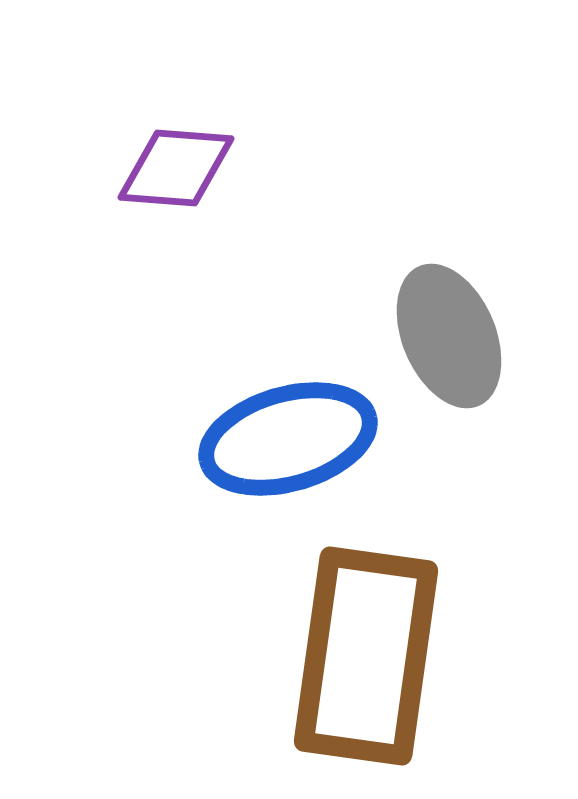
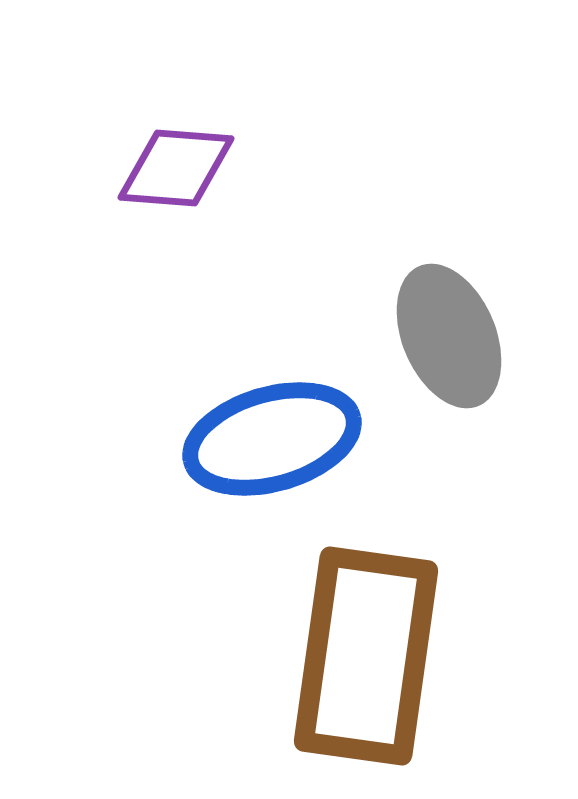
blue ellipse: moved 16 px left
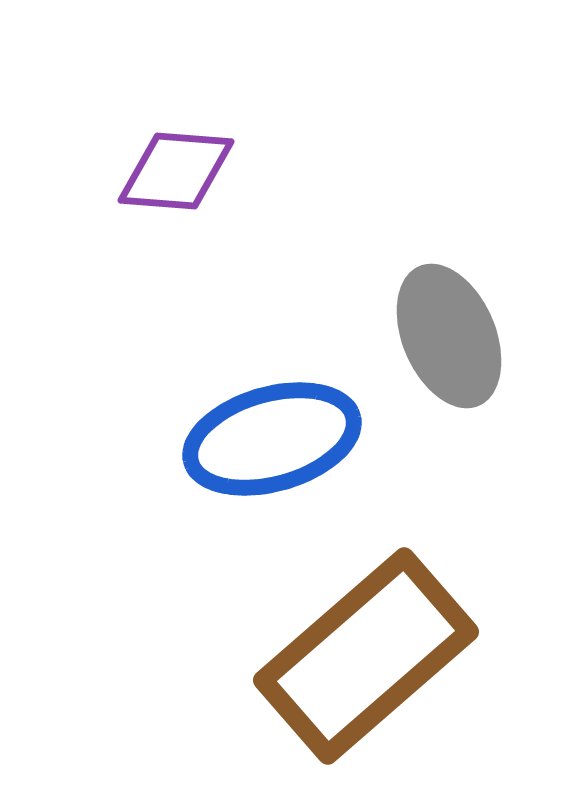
purple diamond: moved 3 px down
brown rectangle: rotated 41 degrees clockwise
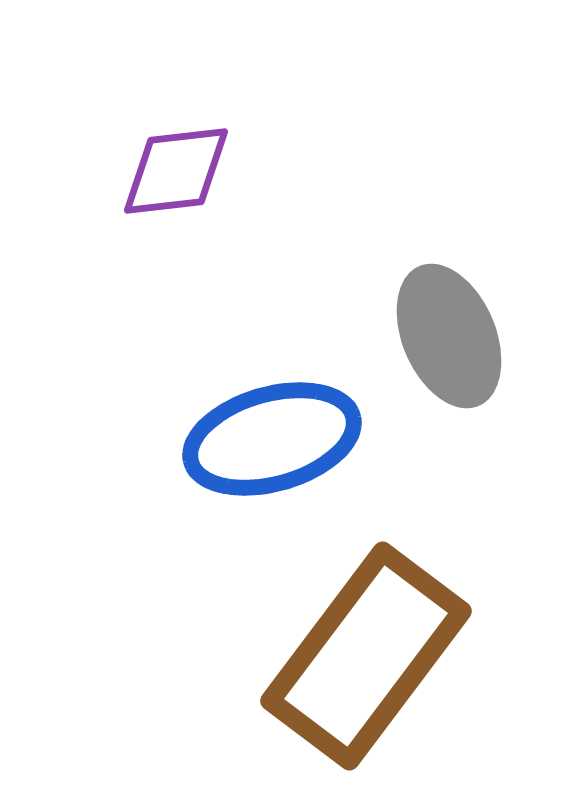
purple diamond: rotated 11 degrees counterclockwise
brown rectangle: rotated 12 degrees counterclockwise
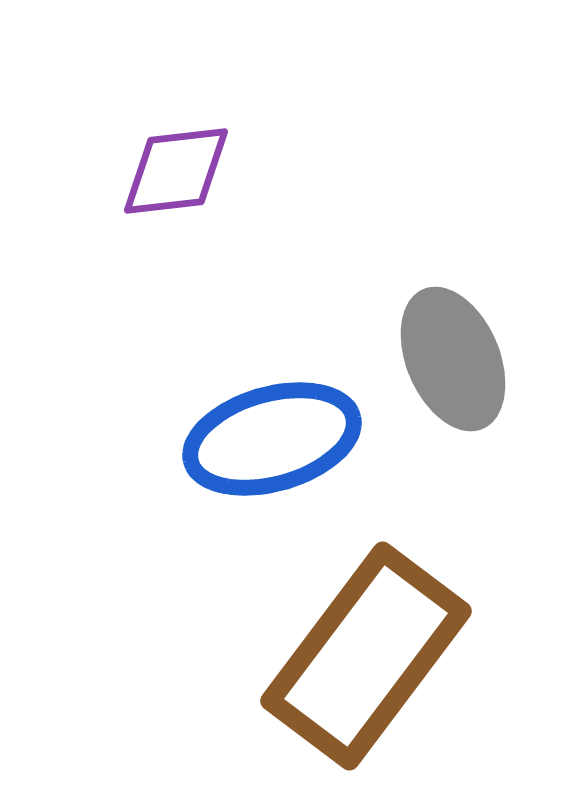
gray ellipse: moved 4 px right, 23 px down
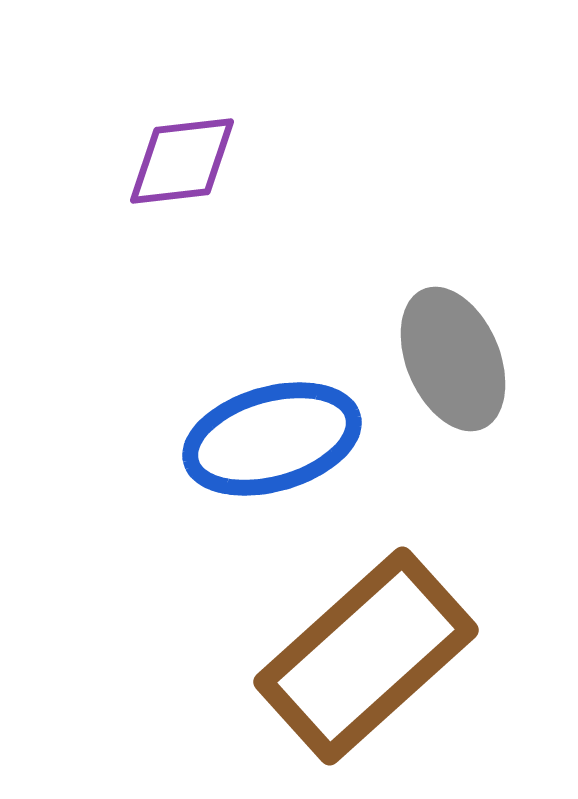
purple diamond: moved 6 px right, 10 px up
brown rectangle: rotated 11 degrees clockwise
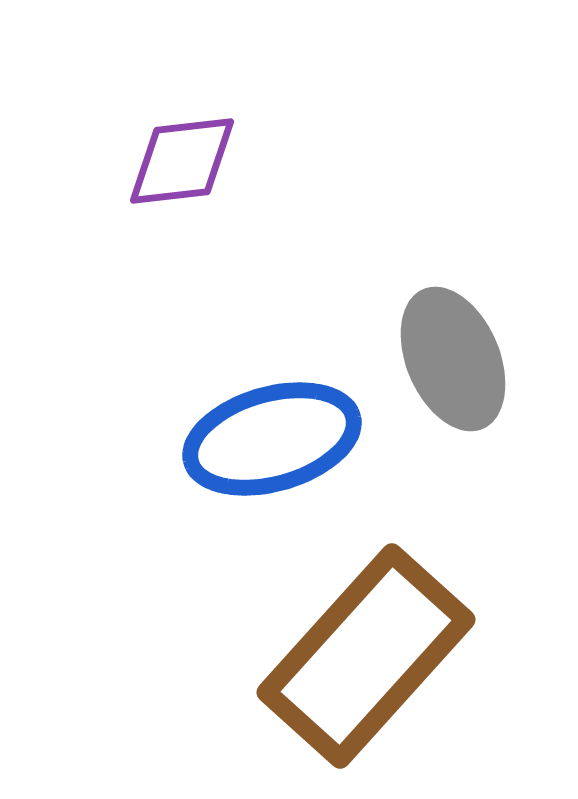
brown rectangle: rotated 6 degrees counterclockwise
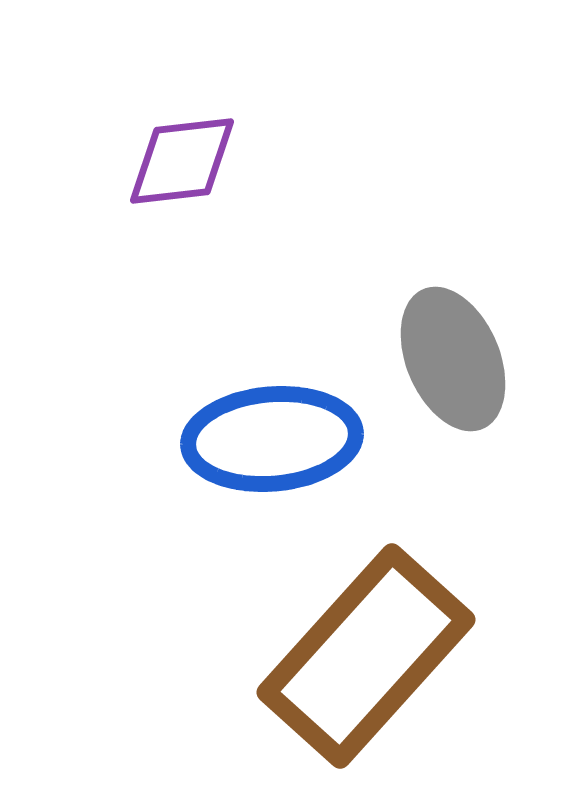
blue ellipse: rotated 11 degrees clockwise
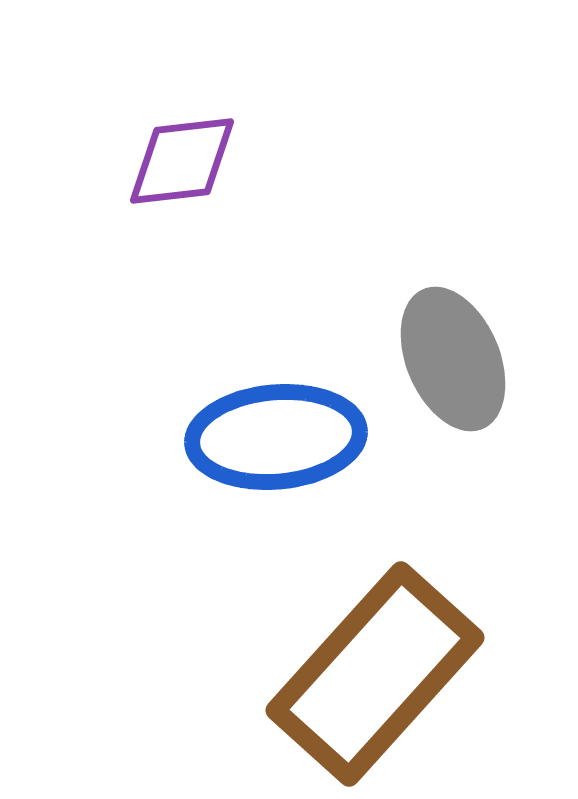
blue ellipse: moved 4 px right, 2 px up
brown rectangle: moved 9 px right, 18 px down
